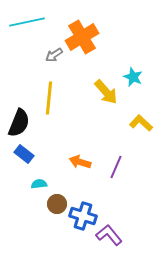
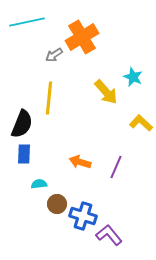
black semicircle: moved 3 px right, 1 px down
blue rectangle: rotated 54 degrees clockwise
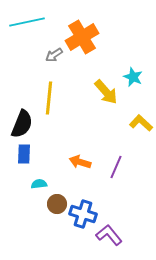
blue cross: moved 2 px up
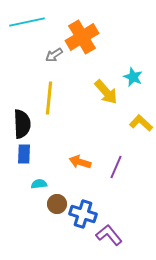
black semicircle: rotated 24 degrees counterclockwise
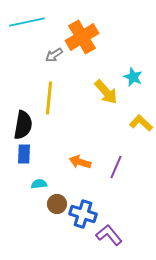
black semicircle: moved 1 px right, 1 px down; rotated 12 degrees clockwise
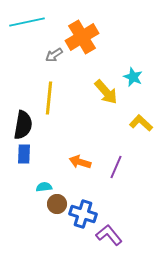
cyan semicircle: moved 5 px right, 3 px down
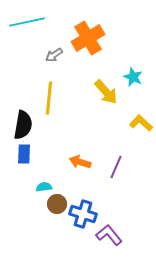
orange cross: moved 6 px right, 1 px down
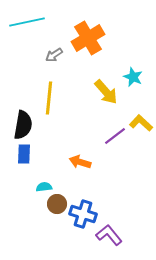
purple line: moved 1 px left, 31 px up; rotated 30 degrees clockwise
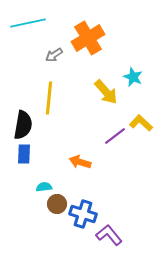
cyan line: moved 1 px right, 1 px down
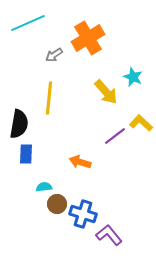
cyan line: rotated 12 degrees counterclockwise
black semicircle: moved 4 px left, 1 px up
blue rectangle: moved 2 px right
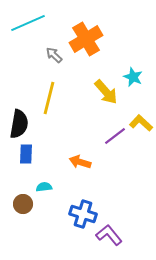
orange cross: moved 2 px left, 1 px down
gray arrow: rotated 78 degrees clockwise
yellow line: rotated 8 degrees clockwise
brown circle: moved 34 px left
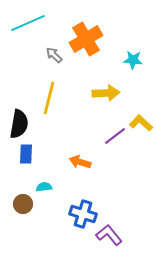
cyan star: moved 17 px up; rotated 18 degrees counterclockwise
yellow arrow: moved 1 px down; rotated 52 degrees counterclockwise
